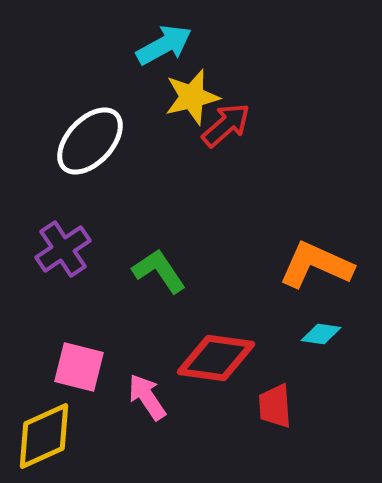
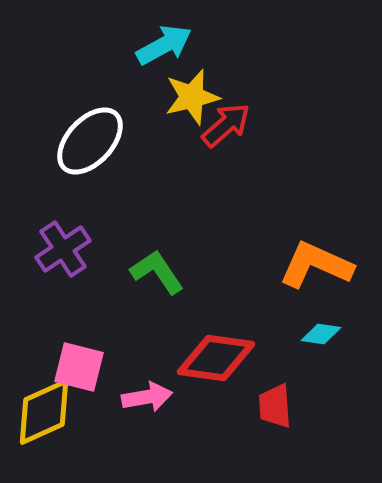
green L-shape: moved 2 px left, 1 px down
pink arrow: rotated 114 degrees clockwise
yellow diamond: moved 24 px up
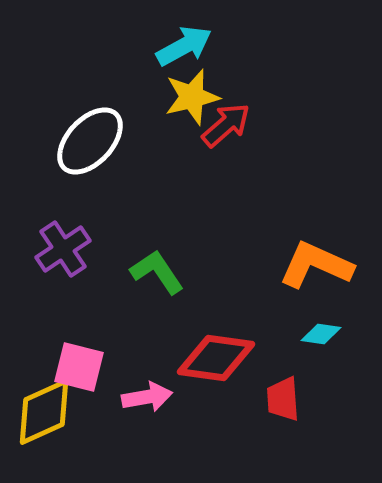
cyan arrow: moved 20 px right, 1 px down
red trapezoid: moved 8 px right, 7 px up
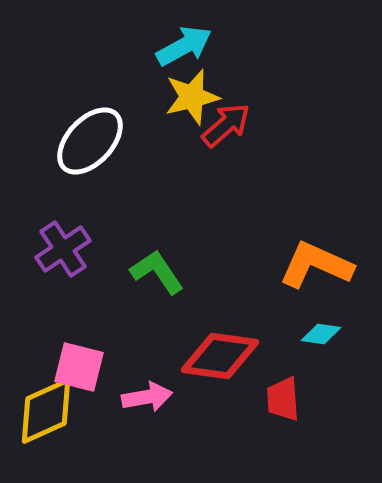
red diamond: moved 4 px right, 2 px up
yellow diamond: moved 2 px right, 1 px up
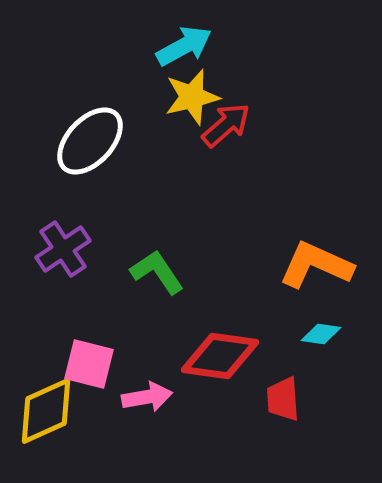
pink square: moved 10 px right, 3 px up
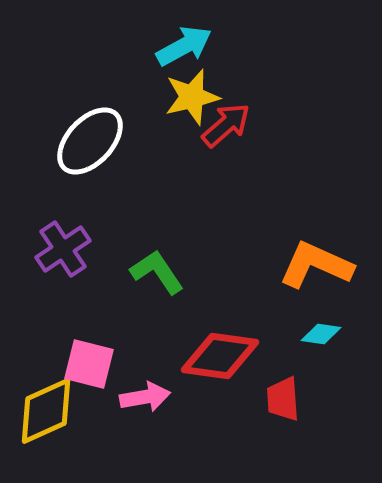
pink arrow: moved 2 px left
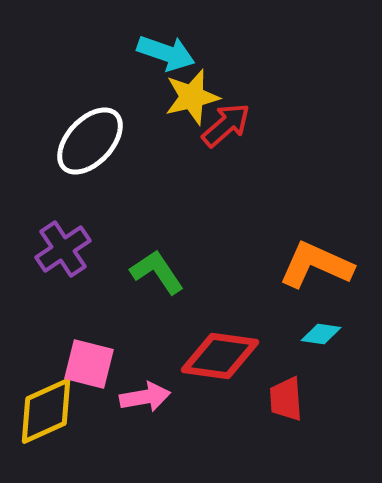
cyan arrow: moved 18 px left, 7 px down; rotated 48 degrees clockwise
red trapezoid: moved 3 px right
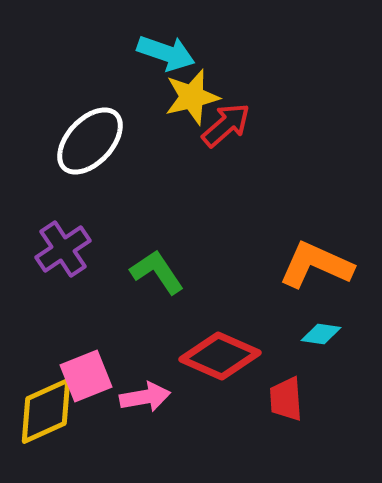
red diamond: rotated 16 degrees clockwise
pink square: moved 3 px left, 12 px down; rotated 36 degrees counterclockwise
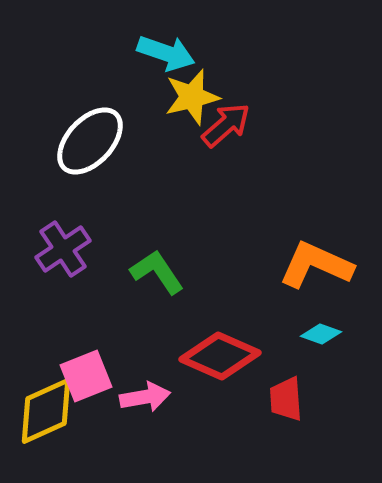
cyan diamond: rotated 12 degrees clockwise
